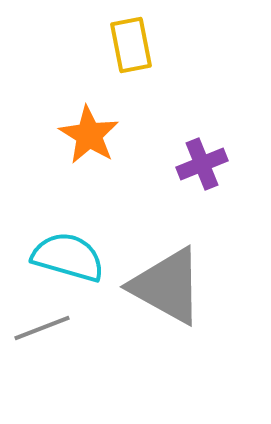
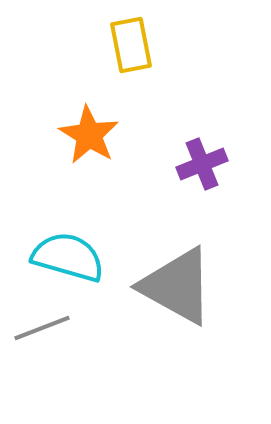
gray triangle: moved 10 px right
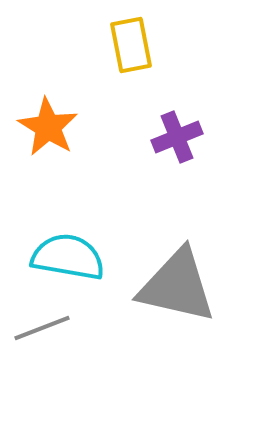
orange star: moved 41 px left, 8 px up
purple cross: moved 25 px left, 27 px up
cyan semicircle: rotated 6 degrees counterclockwise
gray triangle: rotated 16 degrees counterclockwise
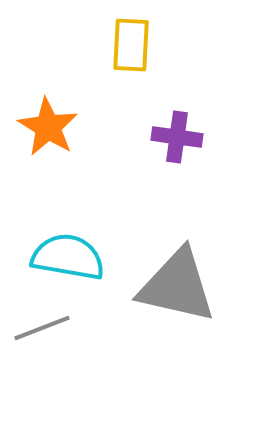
yellow rectangle: rotated 14 degrees clockwise
purple cross: rotated 30 degrees clockwise
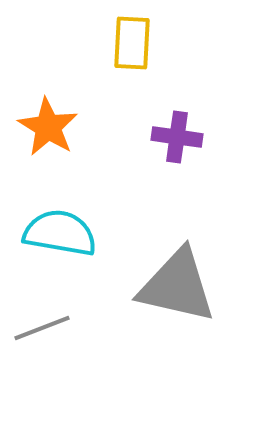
yellow rectangle: moved 1 px right, 2 px up
cyan semicircle: moved 8 px left, 24 px up
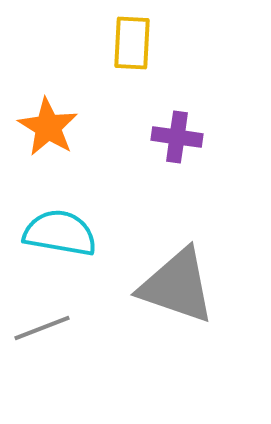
gray triangle: rotated 6 degrees clockwise
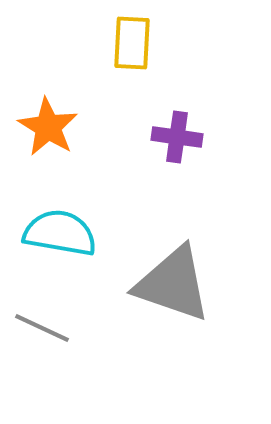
gray triangle: moved 4 px left, 2 px up
gray line: rotated 46 degrees clockwise
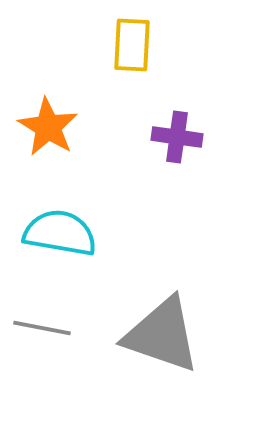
yellow rectangle: moved 2 px down
gray triangle: moved 11 px left, 51 px down
gray line: rotated 14 degrees counterclockwise
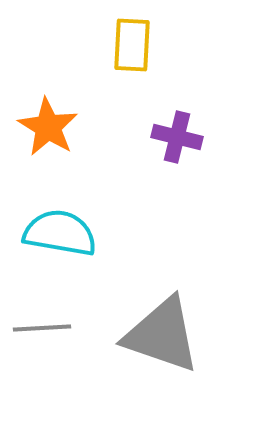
purple cross: rotated 6 degrees clockwise
gray line: rotated 14 degrees counterclockwise
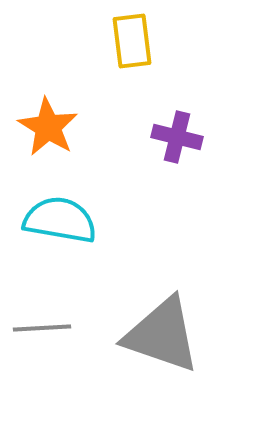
yellow rectangle: moved 4 px up; rotated 10 degrees counterclockwise
cyan semicircle: moved 13 px up
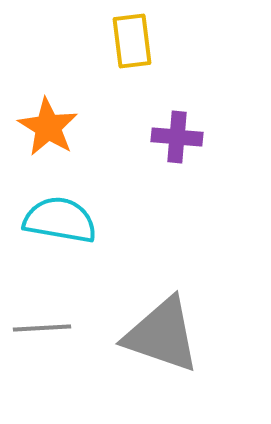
purple cross: rotated 9 degrees counterclockwise
